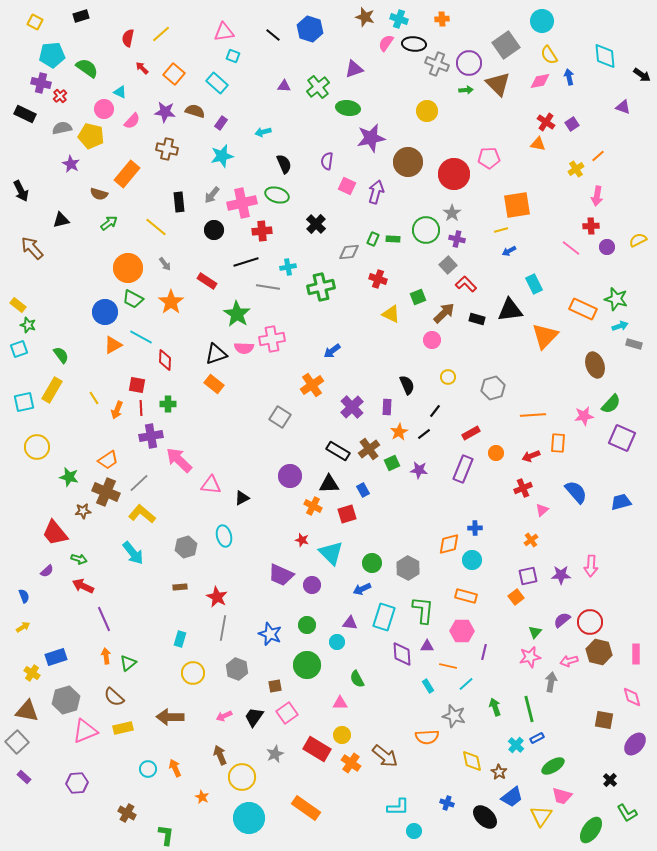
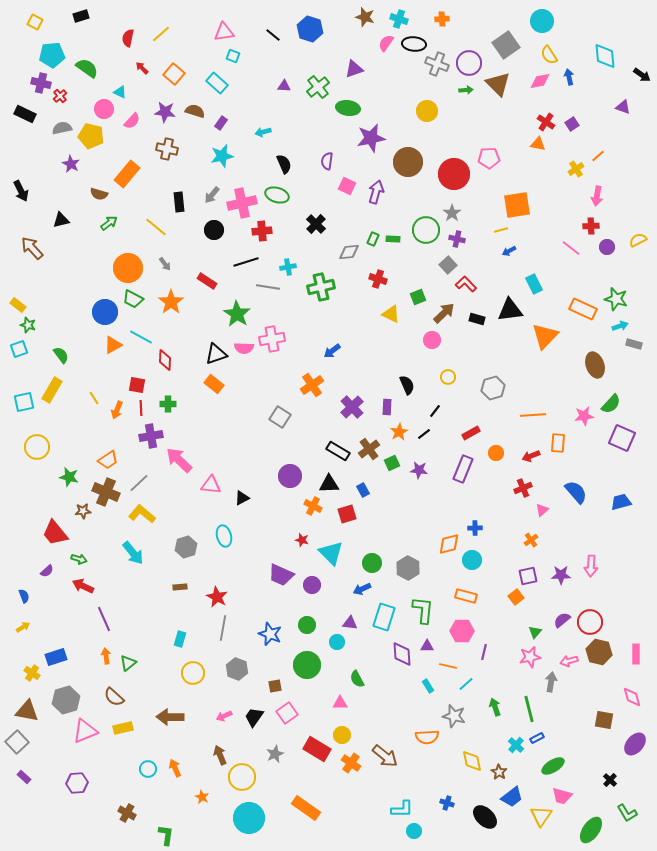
cyan L-shape at (398, 807): moved 4 px right, 2 px down
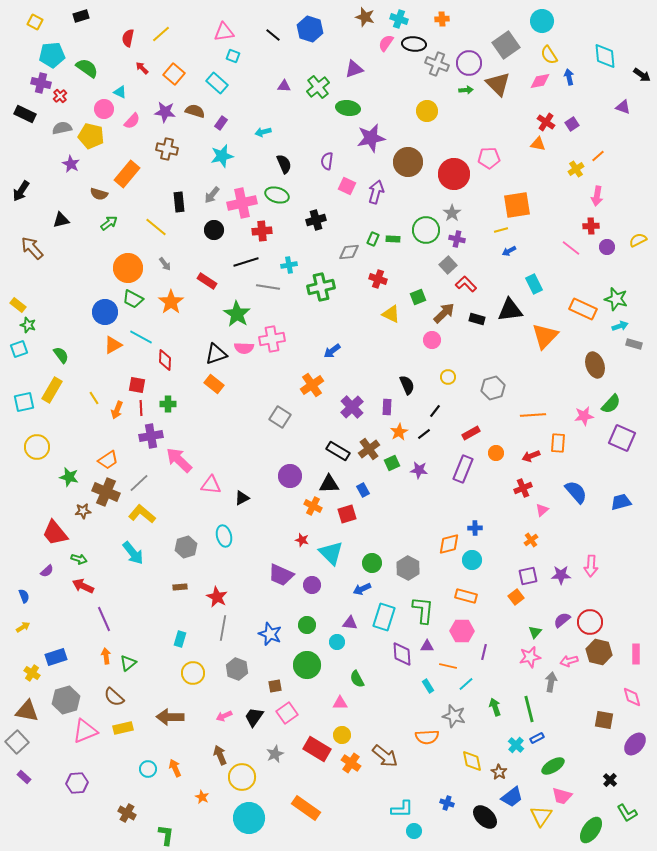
black arrow at (21, 191): rotated 60 degrees clockwise
black cross at (316, 224): moved 4 px up; rotated 30 degrees clockwise
cyan cross at (288, 267): moved 1 px right, 2 px up
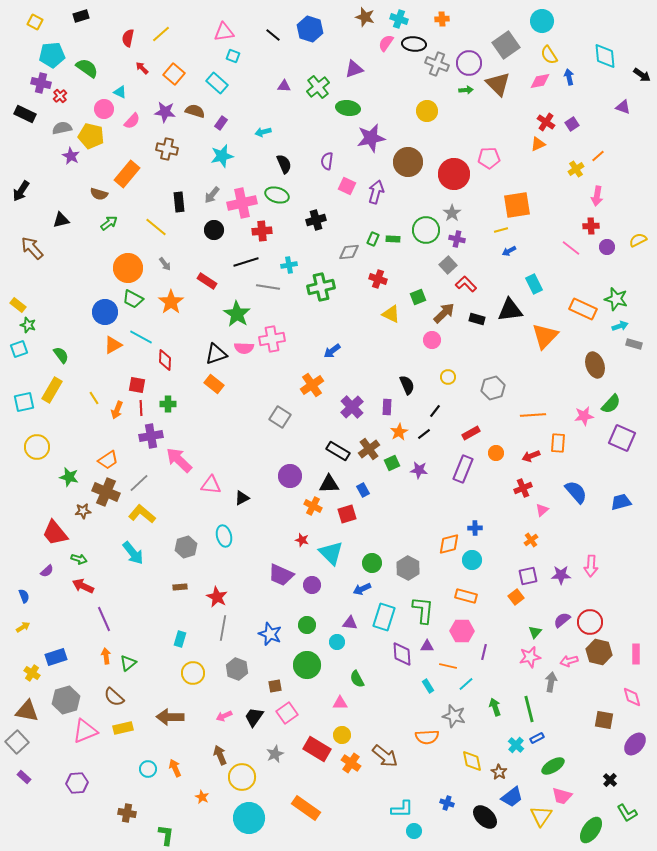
orange triangle at (538, 144): rotated 35 degrees counterclockwise
purple star at (71, 164): moved 8 px up
brown cross at (127, 813): rotated 18 degrees counterclockwise
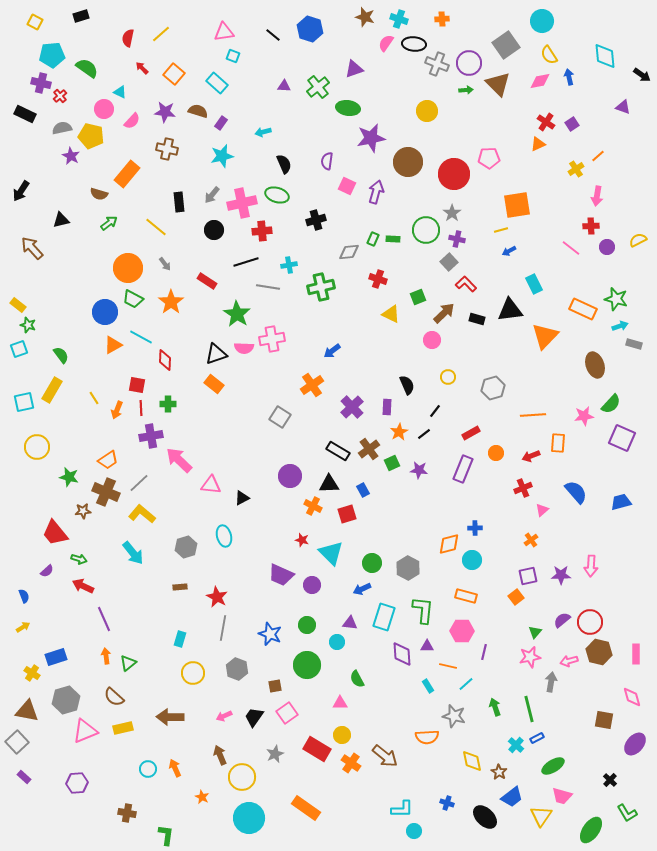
brown semicircle at (195, 111): moved 3 px right
gray square at (448, 265): moved 1 px right, 3 px up
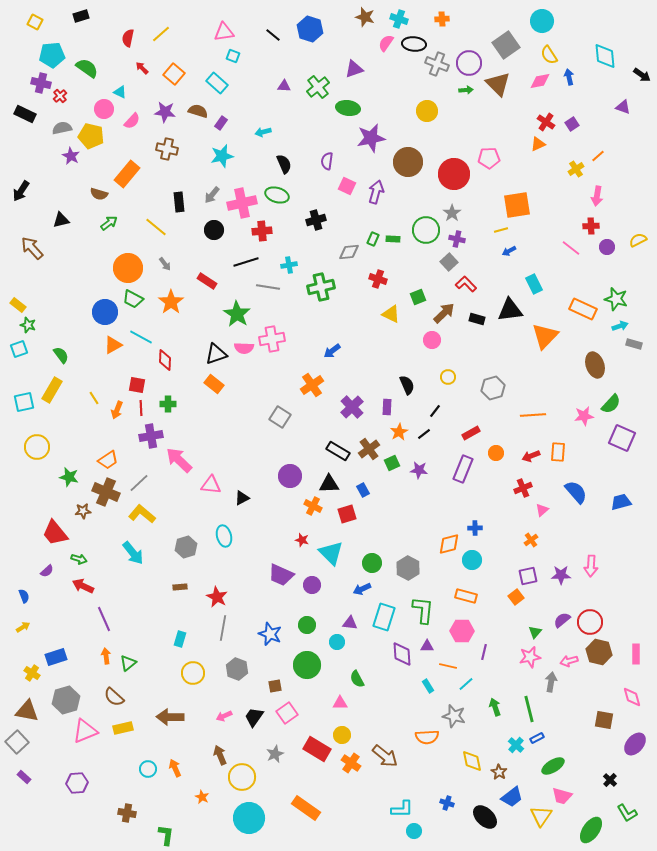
orange rectangle at (558, 443): moved 9 px down
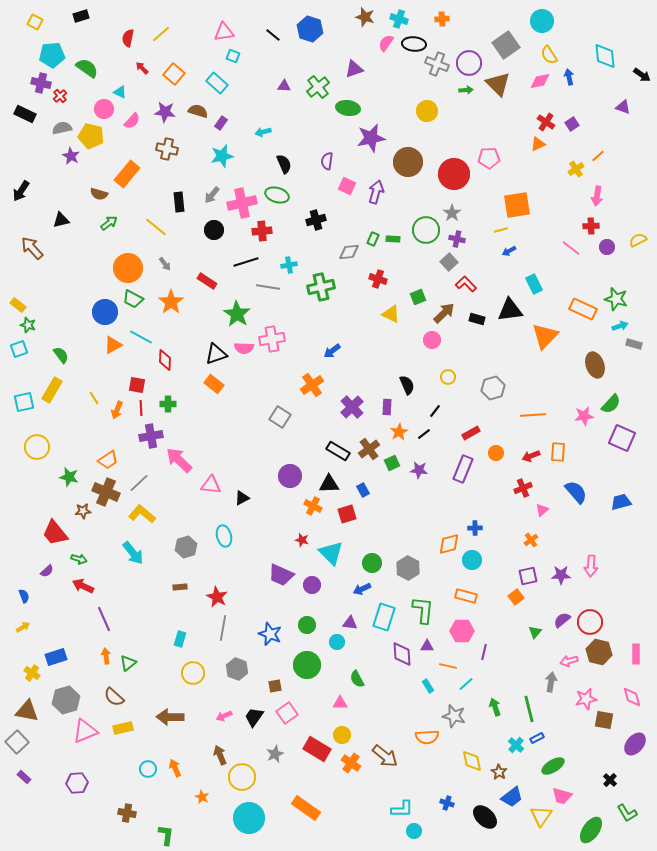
pink star at (530, 657): moved 56 px right, 42 px down
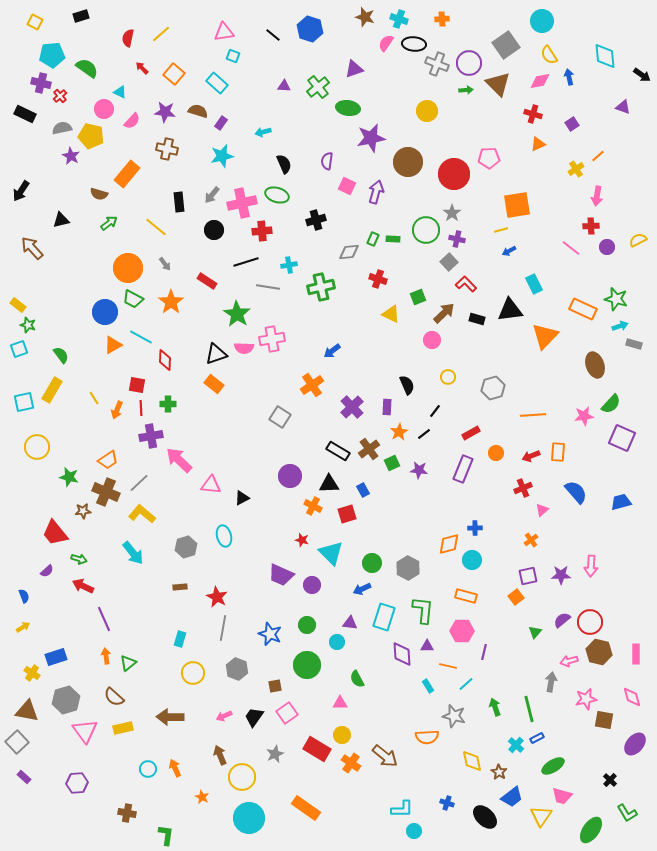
red cross at (546, 122): moved 13 px left, 8 px up; rotated 18 degrees counterclockwise
pink triangle at (85, 731): rotated 44 degrees counterclockwise
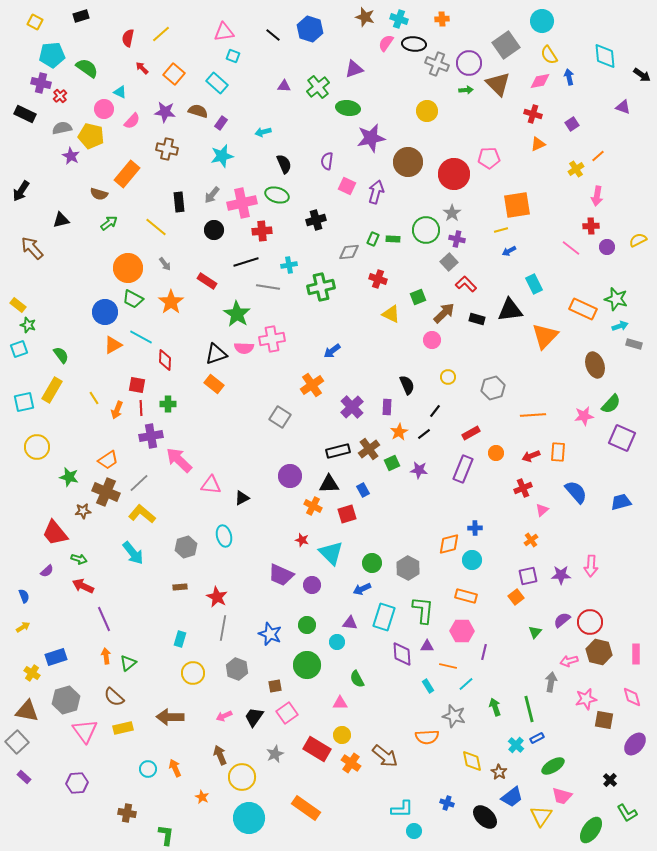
black rectangle at (338, 451): rotated 45 degrees counterclockwise
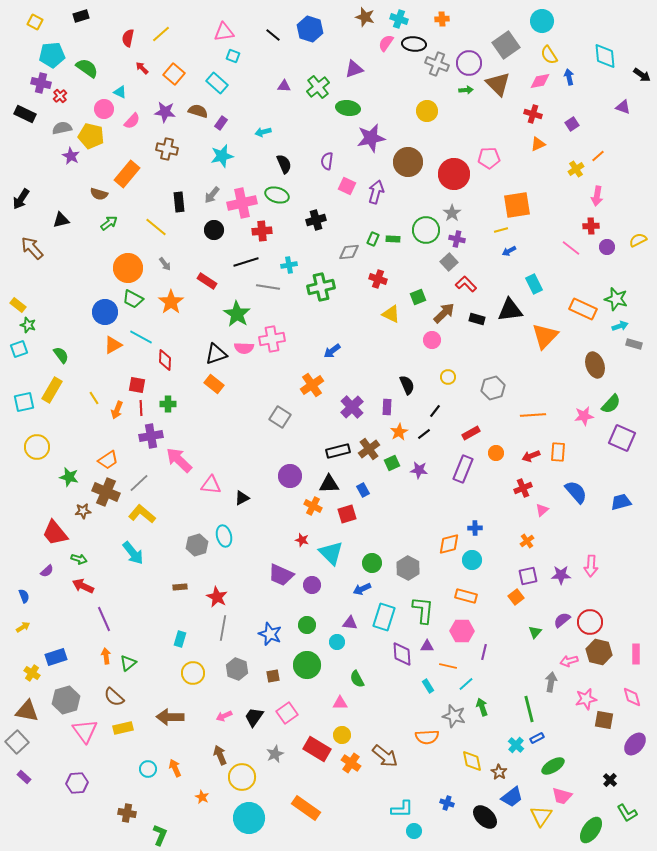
black arrow at (21, 191): moved 8 px down
orange cross at (531, 540): moved 4 px left, 1 px down
gray hexagon at (186, 547): moved 11 px right, 2 px up
brown square at (275, 686): moved 2 px left, 10 px up
green arrow at (495, 707): moved 13 px left
green L-shape at (166, 835): moved 6 px left; rotated 15 degrees clockwise
